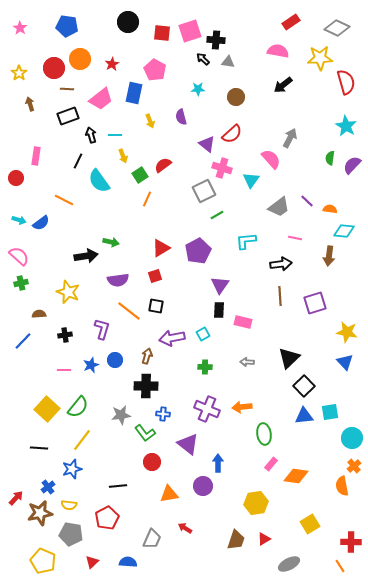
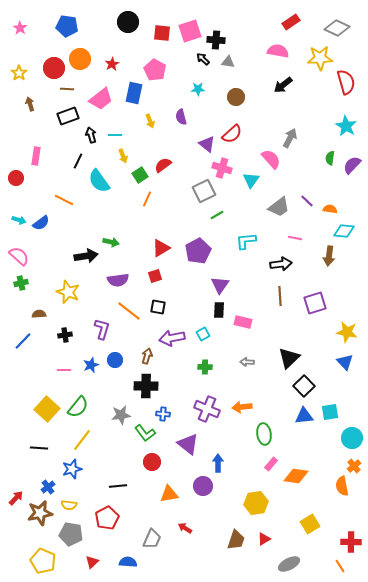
black square at (156, 306): moved 2 px right, 1 px down
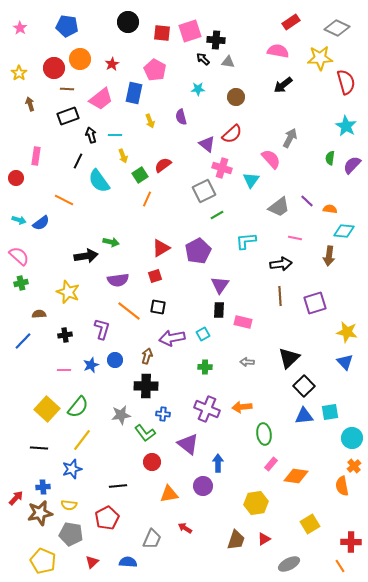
blue cross at (48, 487): moved 5 px left; rotated 32 degrees clockwise
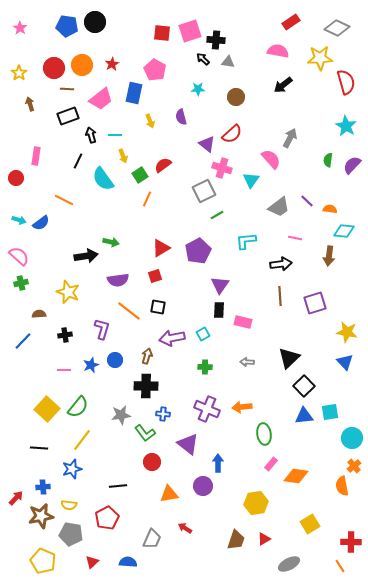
black circle at (128, 22): moved 33 px left
orange circle at (80, 59): moved 2 px right, 6 px down
green semicircle at (330, 158): moved 2 px left, 2 px down
cyan semicircle at (99, 181): moved 4 px right, 2 px up
brown star at (40, 513): moved 1 px right, 3 px down
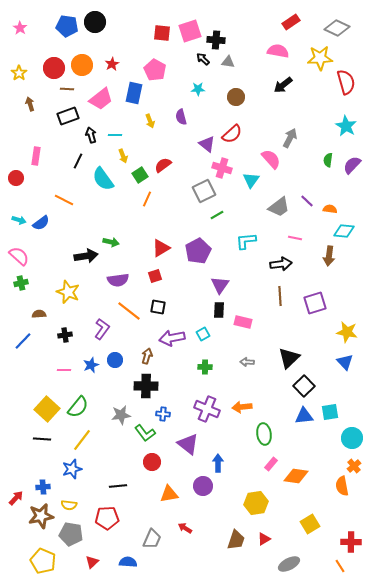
purple L-shape at (102, 329): rotated 20 degrees clockwise
black line at (39, 448): moved 3 px right, 9 px up
red pentagon at (107, 518): rotated 25 degrees clockwise
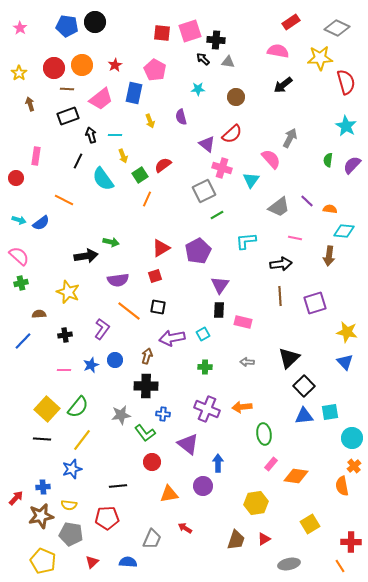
red star at (112, 64): moved 3 px right, 1 px down
gray ellipse at (289, 564): rotated 15 degrees clockwise
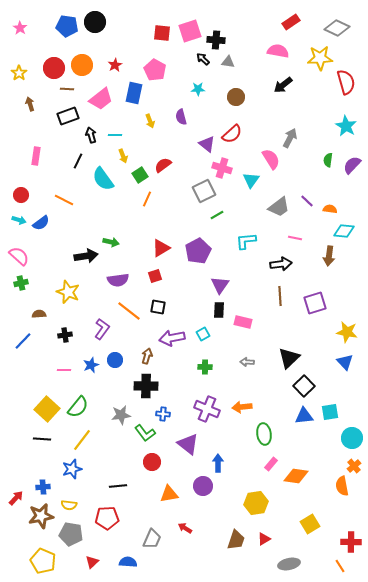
pink semicircle at (271, 159): rotated 10 degrees clockwise
red circle at (16, 178): moved 5 px right, 17 px down
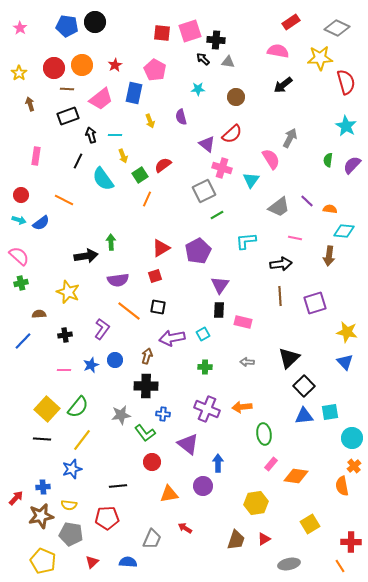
green arrow at (111, 242): rotated 105 degrees counterclockwise
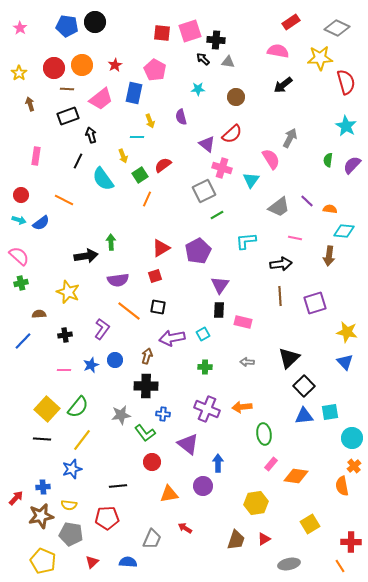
cyan line at (115, 135): moved 22 px right, 2 px down
